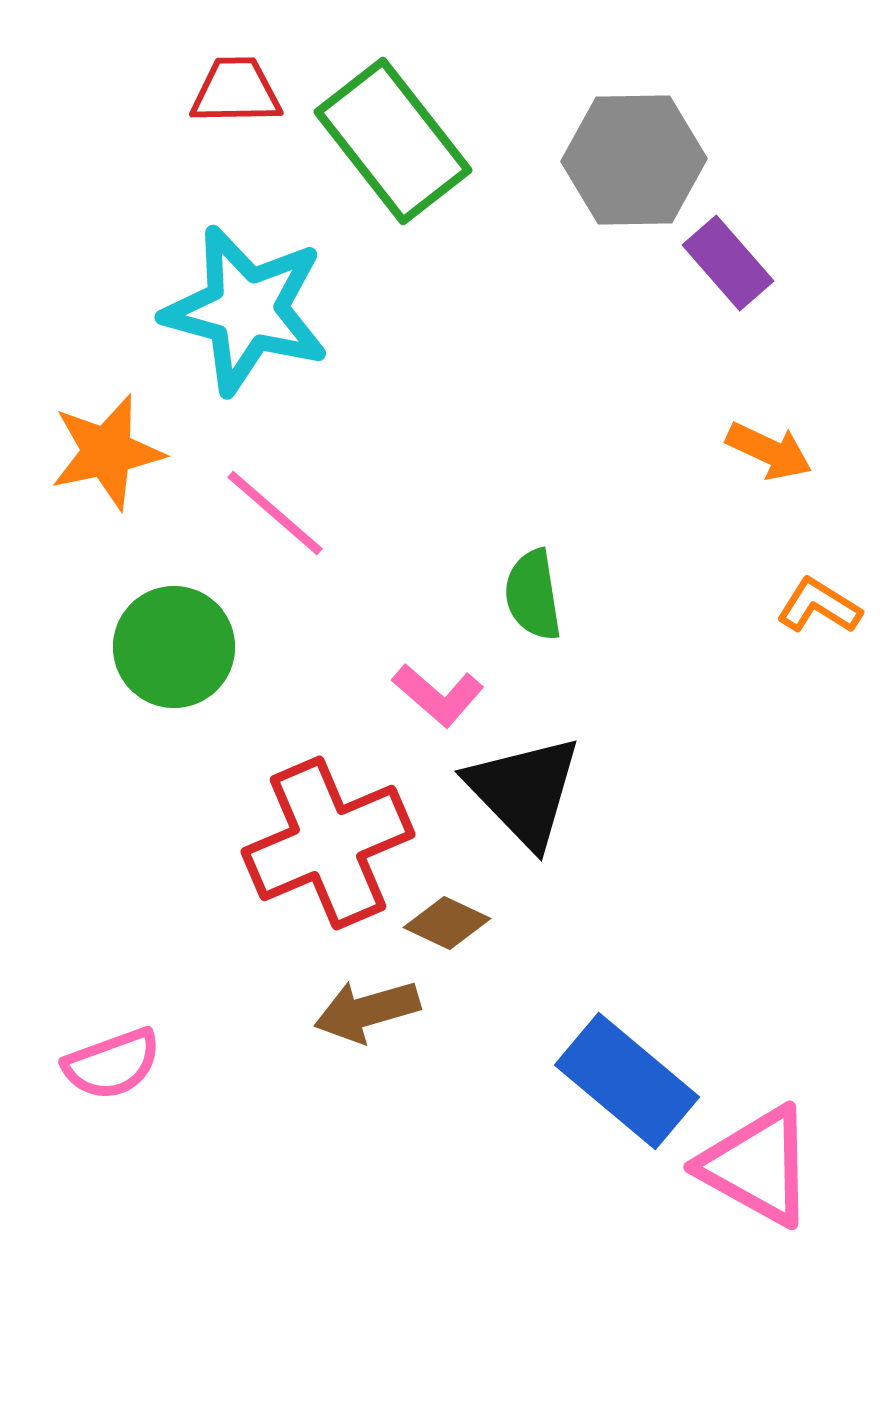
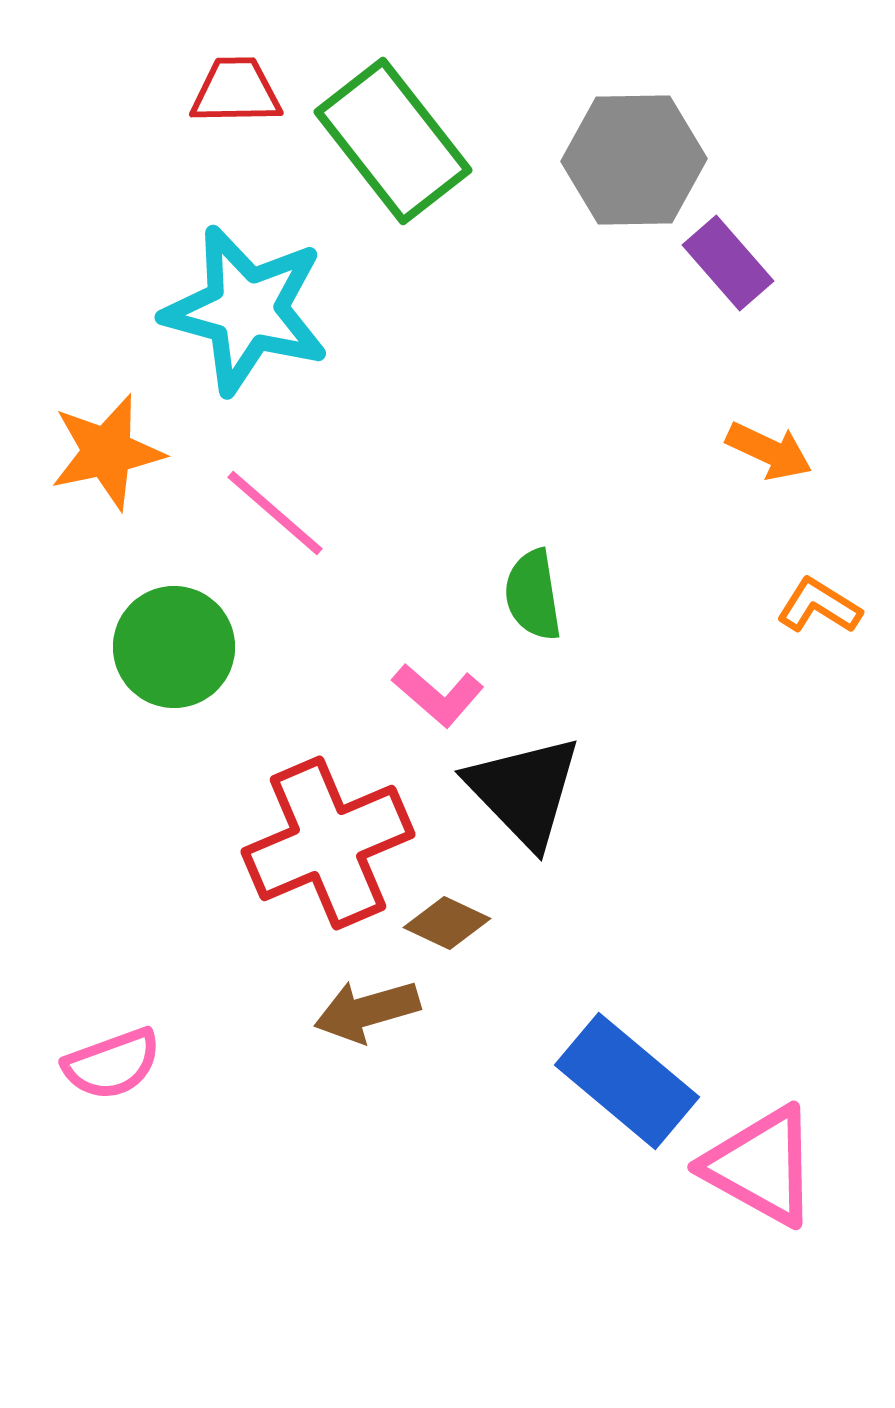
pink triangle: moved 4 px right
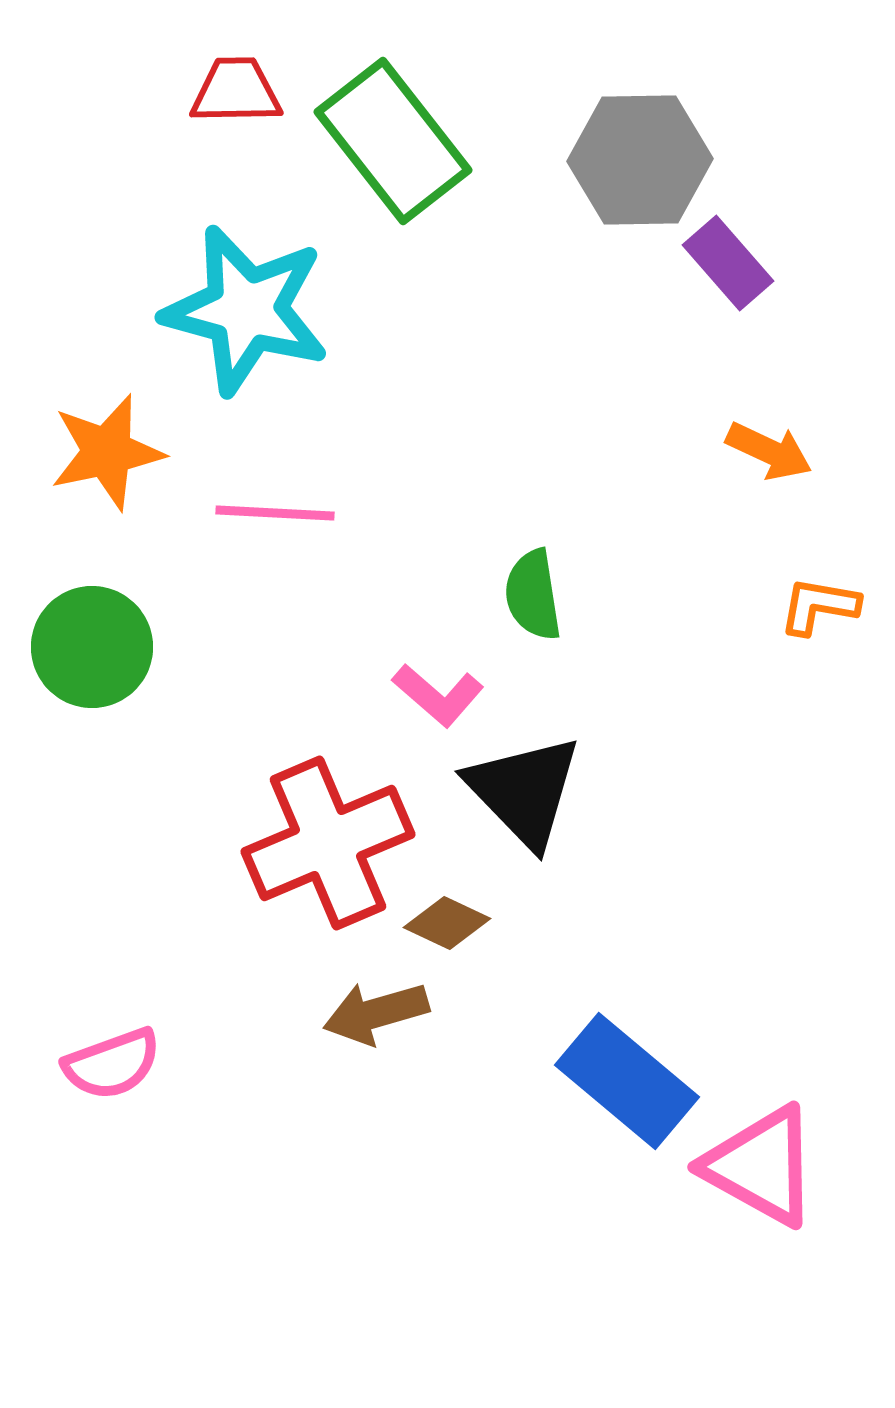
gray hexagon: moved 6 px right
pink line: rotated 38 degrees counterclockwise
orange L-shape: rotated 22 degrees counterclockwise
green circle: moved 82 px left
brown arrow: moved 9 px right, 2 px down
